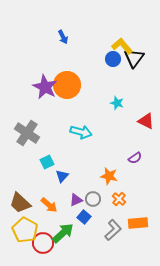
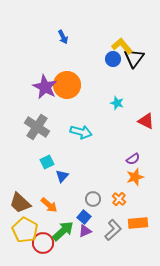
gray cross: moved 10 px right, 6 px up
purple semicircle: moved 2 px left, 1 px down
orange star: moved 26 px right, 1 px down; rotated 30 degrees counterclockwise
purple triangle: moved 9 px right, 31 px down
green arrow: moved 2 px up
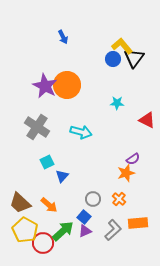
purple star: moved 1 px up
cyan star: rotated 16 degrees counterclockwise
red triangle: moved 1 px right, 1 px up
orange star: moved 9 px left, 4 px up
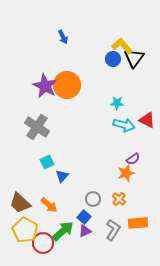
cyan arrow: moved 43 px right, 7 px up
gray L-shape: rotated 15 degrees counterclockwise
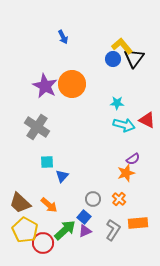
orange circle: moved 5 px right, 1 px up
cyan square: rotated 24 degrees clockwise
green arrow: moved 2 px right, 1 px up
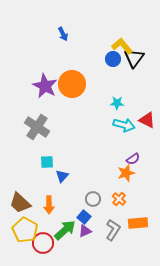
blue arrow: moved 3 px up
orange arrow: rotated 48 degrees clockwise
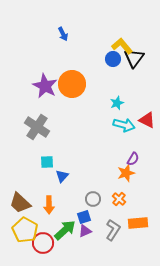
cyan star: rotated 24 degrees counterclockwise
purple semicircle: rotated 24 degrees counterclockwise
blue square: rotated 32 degrees clockwise
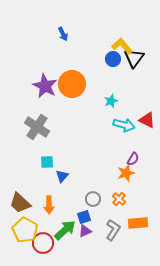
cyan star: moved 6 px left, 2 px up
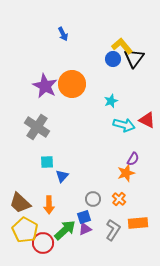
purple triangle: moved 2 px up
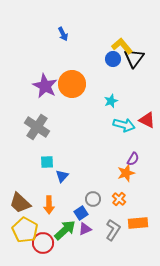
blue square: moved 3 px left, 4 px up; rotated 16 degrees counterclockwise
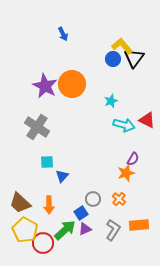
orange rectangle: moved 1 px right, 2 px down
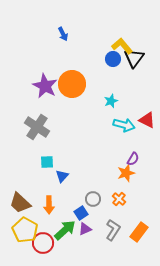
orange rectangle: moved 7 px down; rotated 48 degrees counterclockwise
